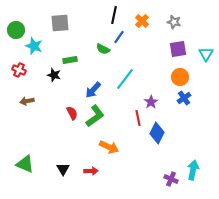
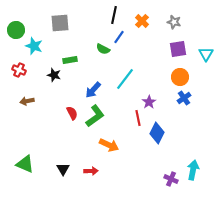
purple star: moved 2 px left
orange arrow: moved 2 px up
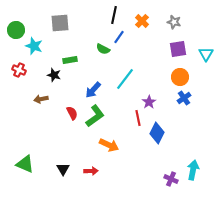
brown arrow: moved 14 px right, 2 px up
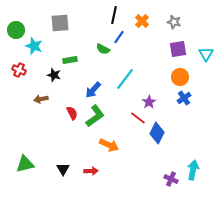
red line: rotated 42 degrees counterclockwise
green triangle: rotated 36 degrees counterclockwise
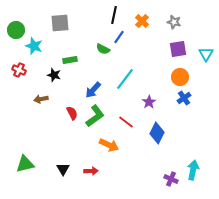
red line: moved 12 px left, 4 px down
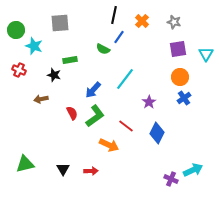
red line: moved 4 px down
cyan arrow: rotated 54 degrees clockwise
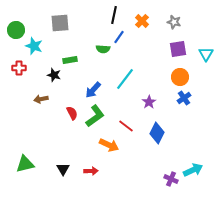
green semicircle: rotated 24 degrees counterclockwise
red cross: moved 2 px up; rotated 24 degrees counterclockwise
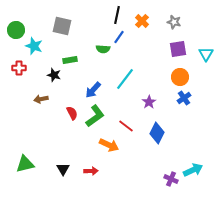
black line: moved 3 px right
gray square: moved 2 px right, 3 px down; rotated 18 degrees clockwise
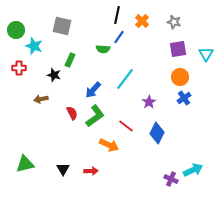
green rectangle: rotated 56 degrees counterclockwise
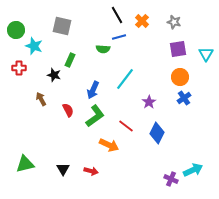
black line: rotated 42 degrees counterclockwise
blue line: rotated 40 degrees clockwise
blue arrow: rotated 18 degrees counterclockwise
brown arrow: rotated 72 degrees clockwise
red semicircle: moved 4 px left, 3 px up
red arrow: rotated 16 degrees clockwise
